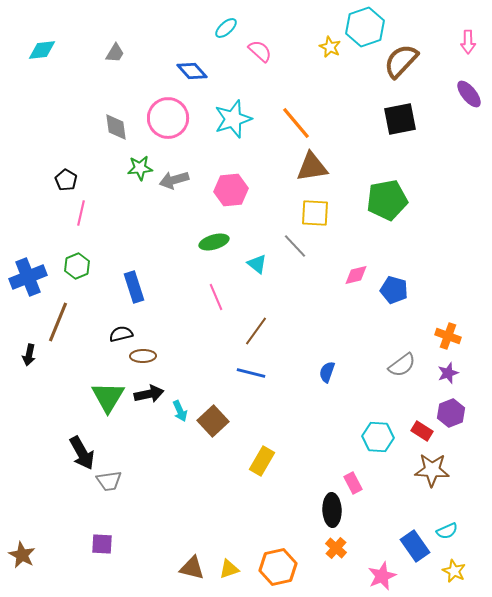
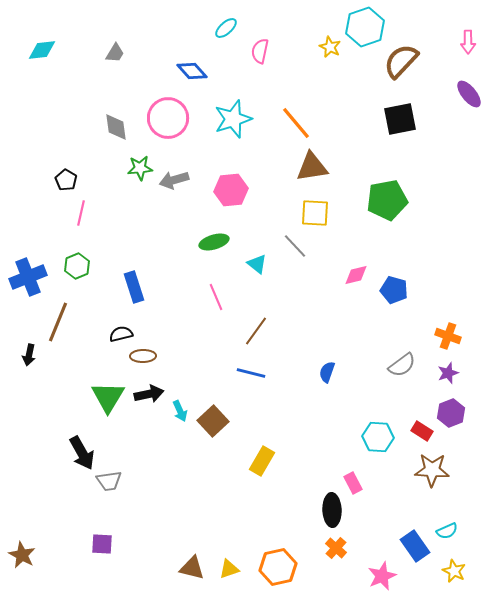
pink semicircle at (260, 51): rotated 120 degrees counterclockwise
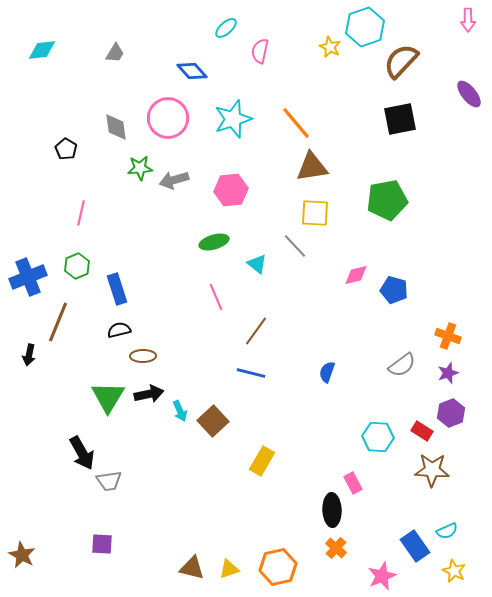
pink arrow at (468, 42): moved 22 px up
black pentagon at (66, 180): moved 31 px up
blue rectangle at (134, 287): moved 17 px left, 2 px down
black semicircle at (121, 334): moved 2 px left, 4 px up
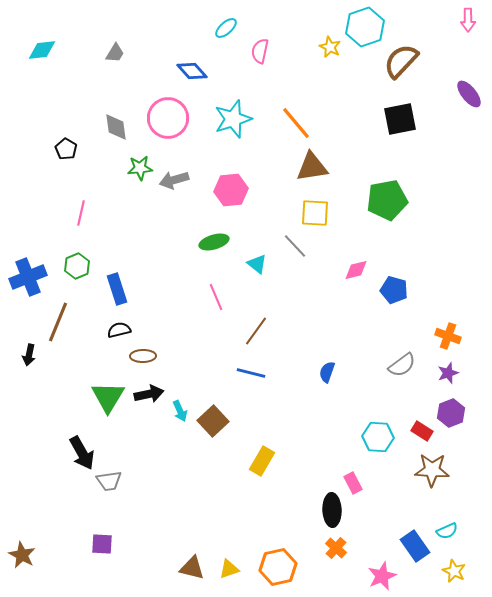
pink diamond at (356, 275): moved 5 px up
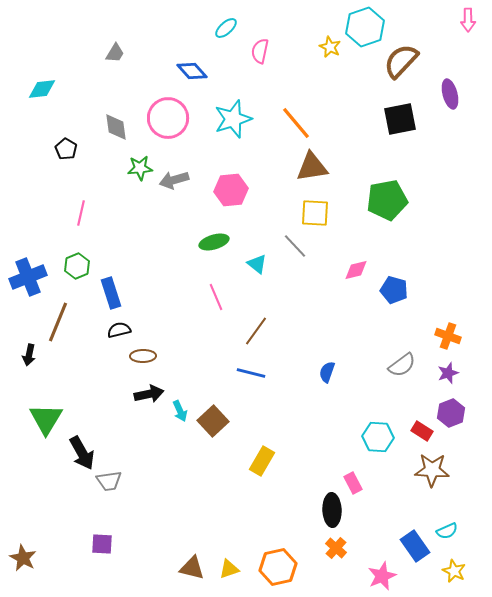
cyan diamond at (42, 50): moved 39 px down
purple ellipse at (469, 94): moved 19 px left; rotated 24 degrees clockwise
blue rectangle at (117, 289): moved 6 px left, 4 px down
green triangle at (108, 397): moved 62 px left, 22 px down
brown star at (22, 555): moved 1 px right, 3 px down
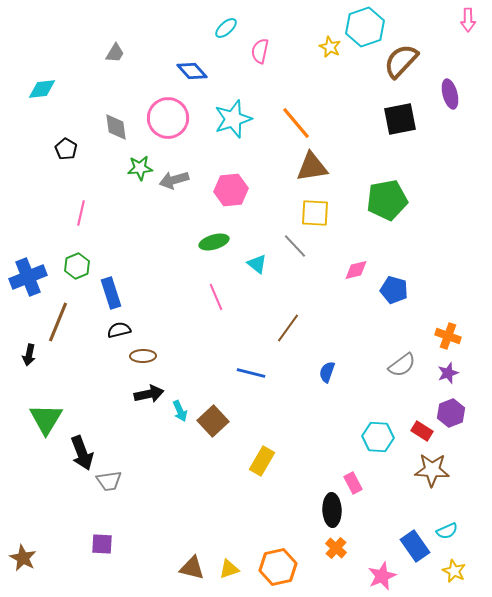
brown line at (256, 331): moved 32 px right, 3 px up
black arrow at (82, 453): rotated 8 degrees clockwise
